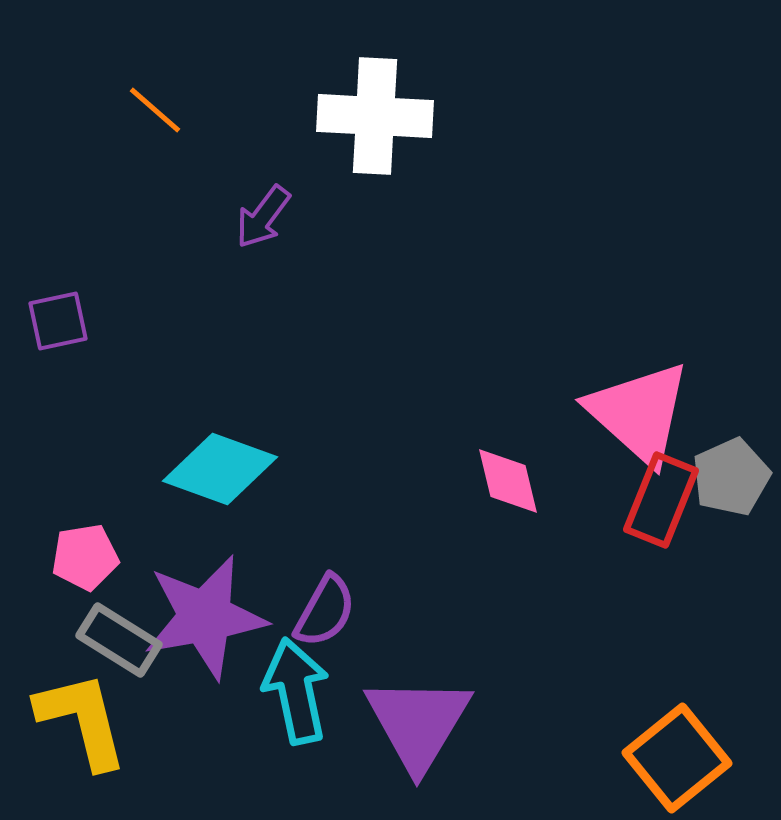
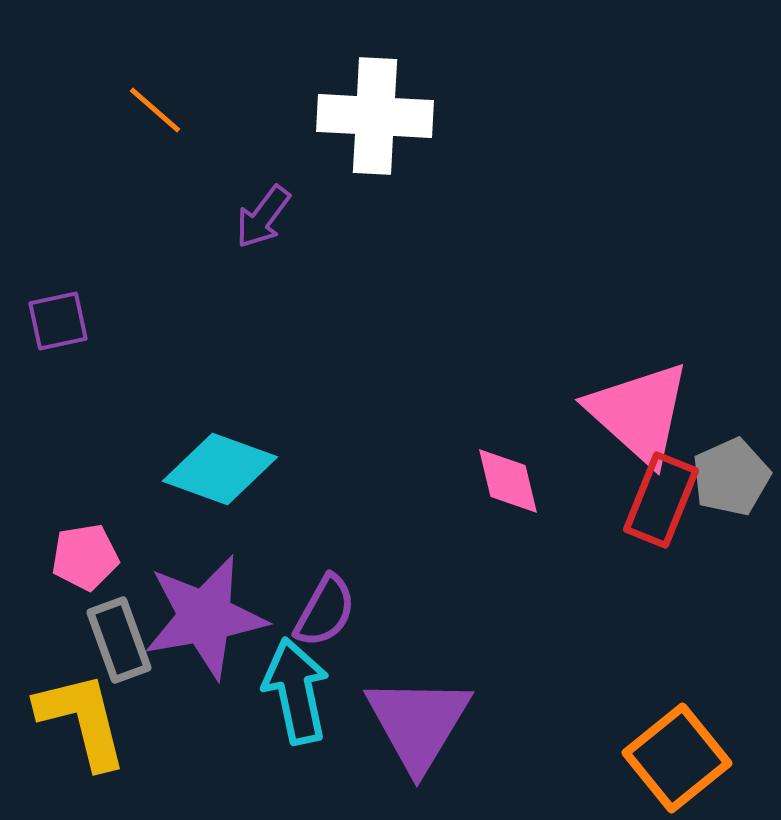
gray rectangle: rotated 38 degrees clockwise
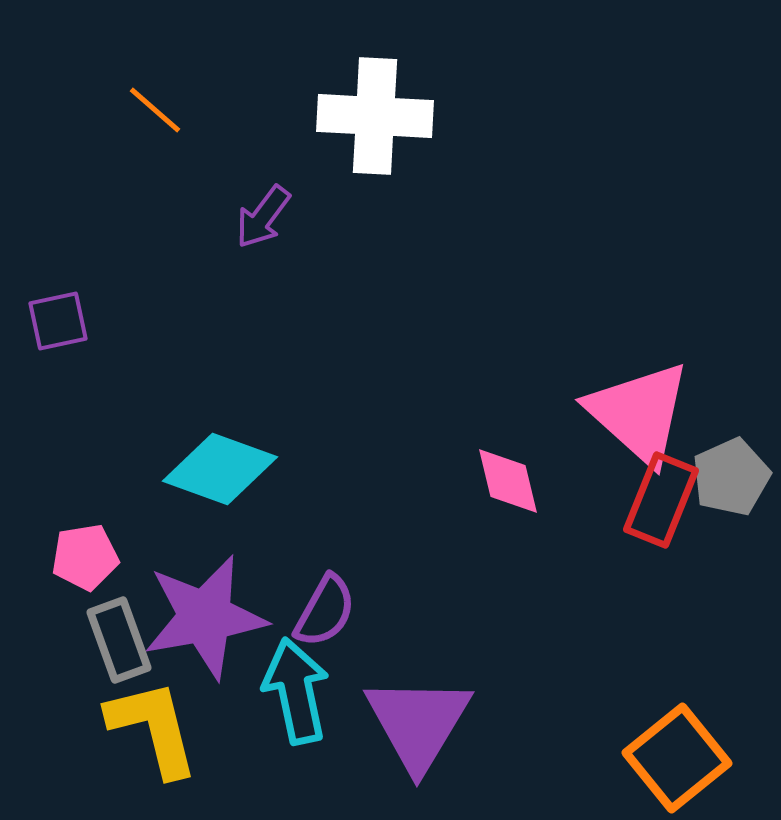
yellow L-shape: moved 71 px right, 8 px down
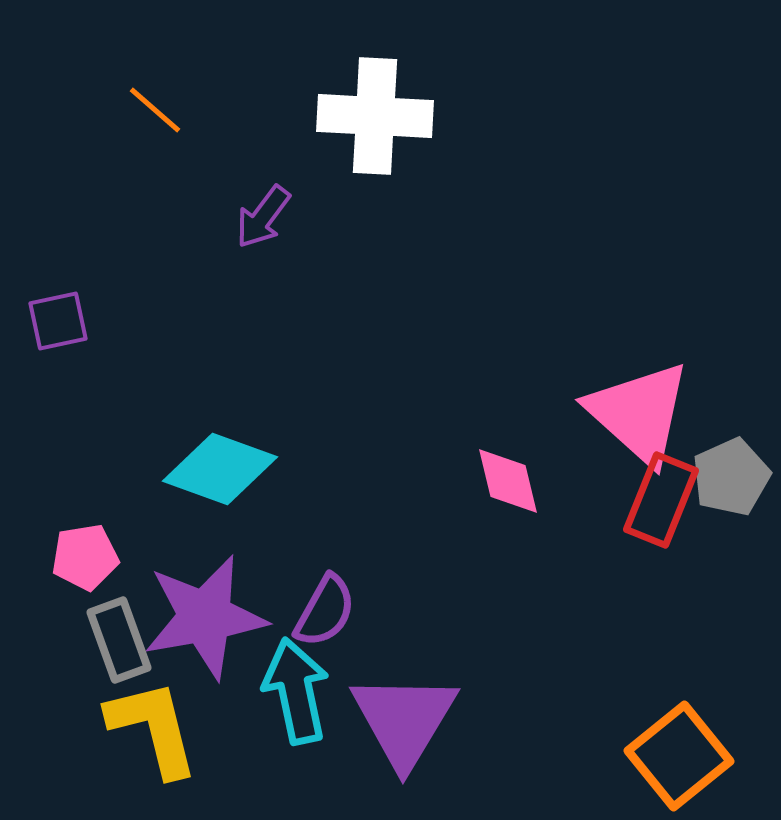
purple triangle: moved 14 px left, 3 px up
orange square: moved 2 px right, 2 px up
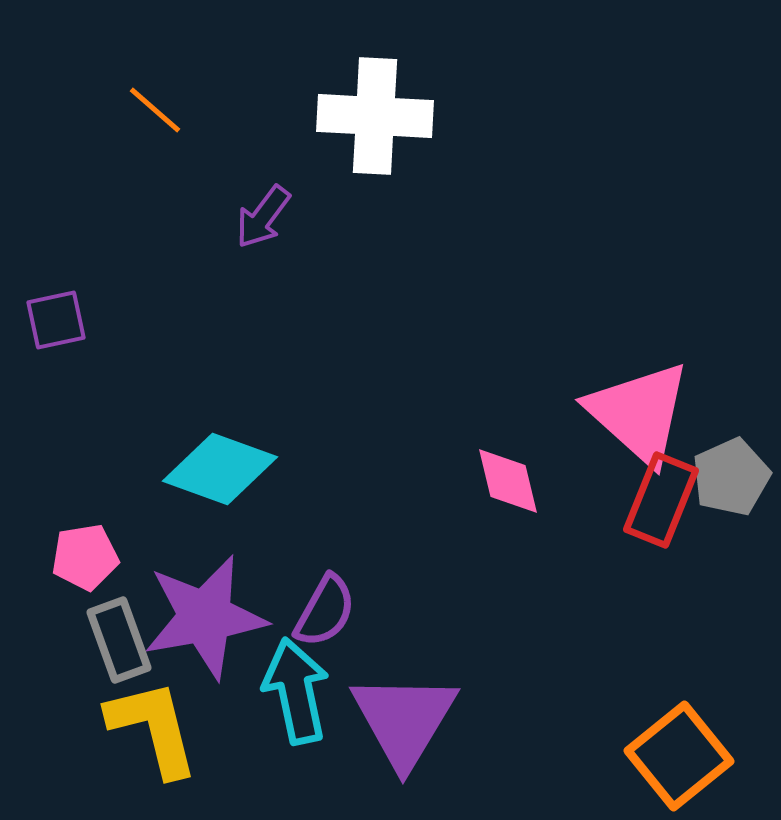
purple square: moved 2 px left, 1 px up
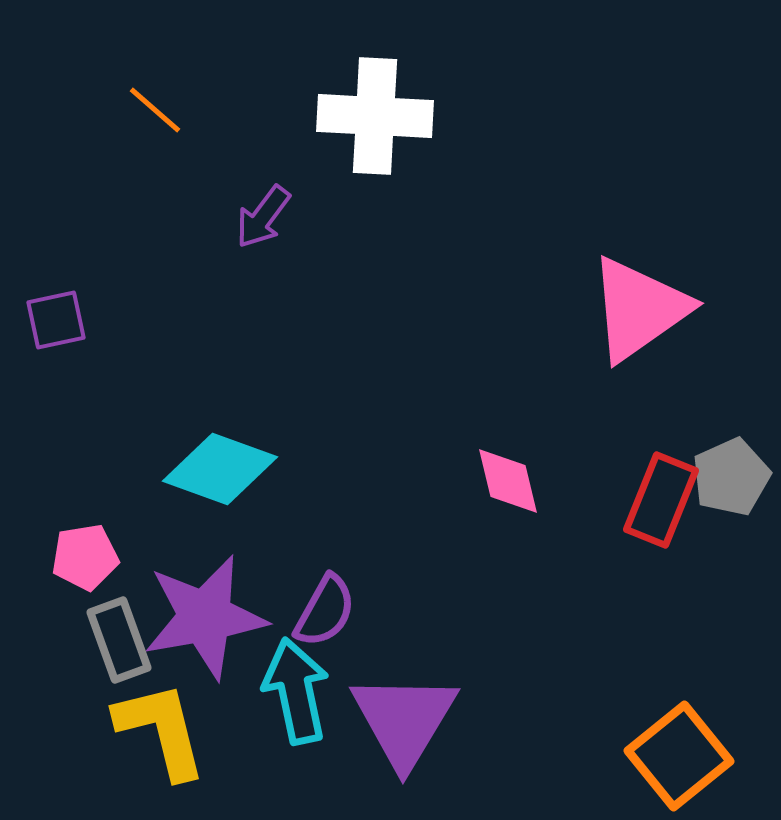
pink triangle: moved 104 px up; rotated 43 degrees clockwise
yellow L-shape: moved 8 px right, 2 px down
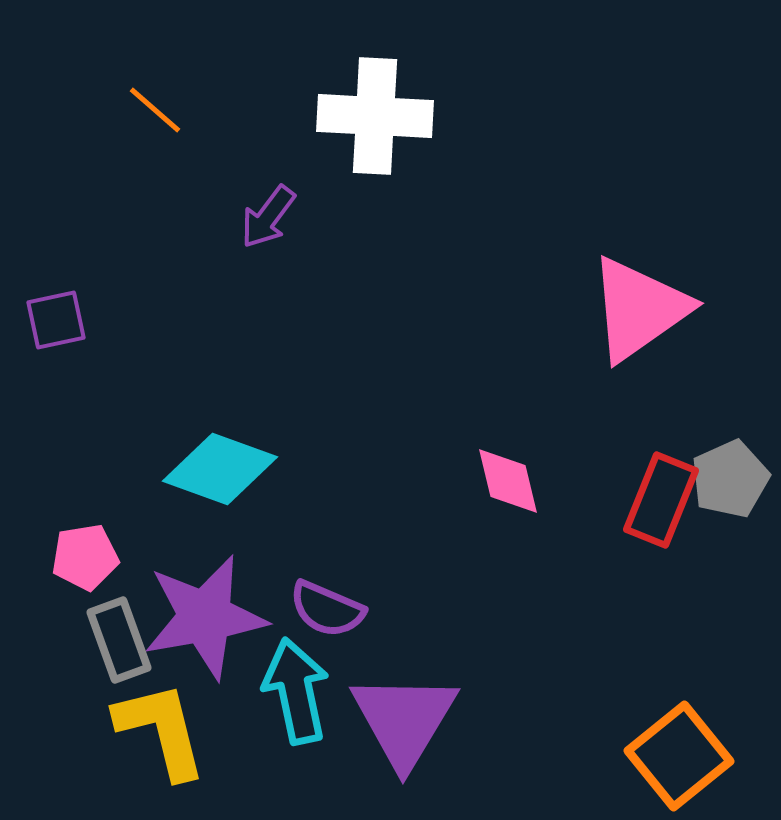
purple arrow: moved 5 px right
gray pentagon: moved 1 px left, 2 px down
purple semicircle: moved 2 px right, 2 px up; rotated 84 degrees clockwise
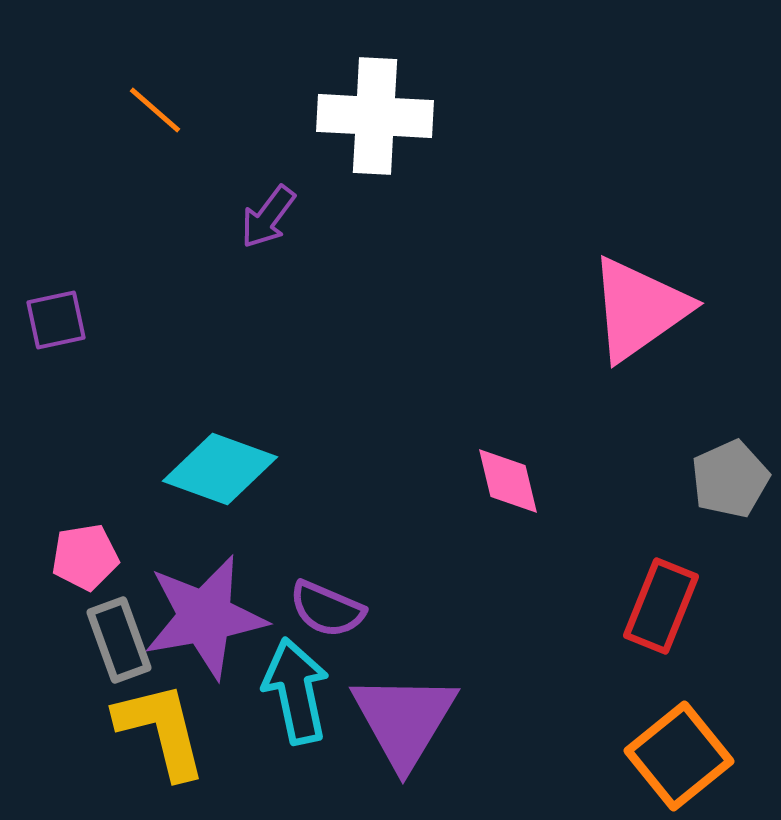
red rectangle: moved 106 px down
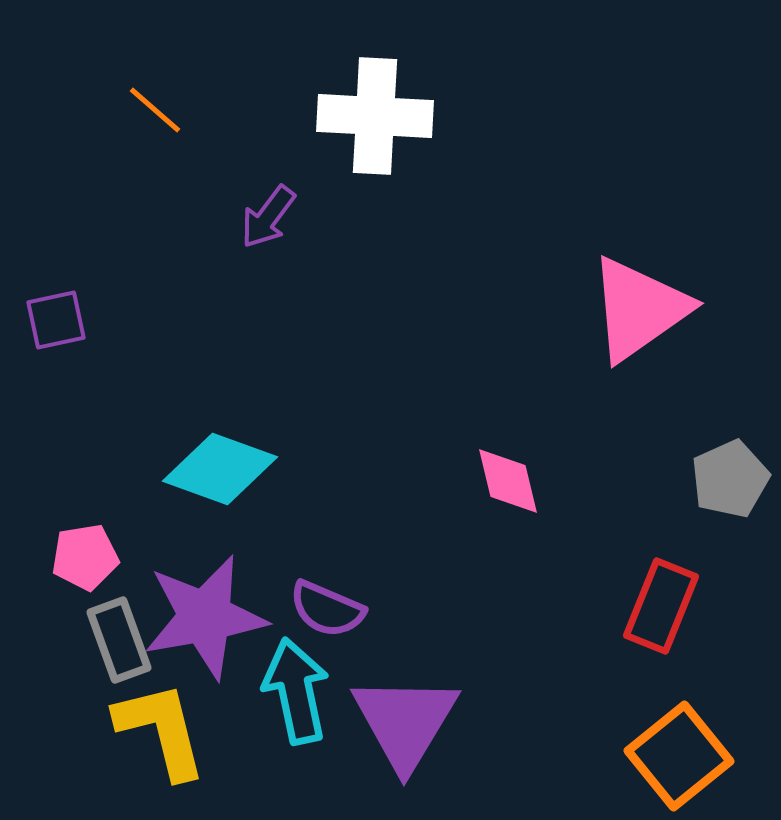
purple triangle: moved 1 px right, 2 px down
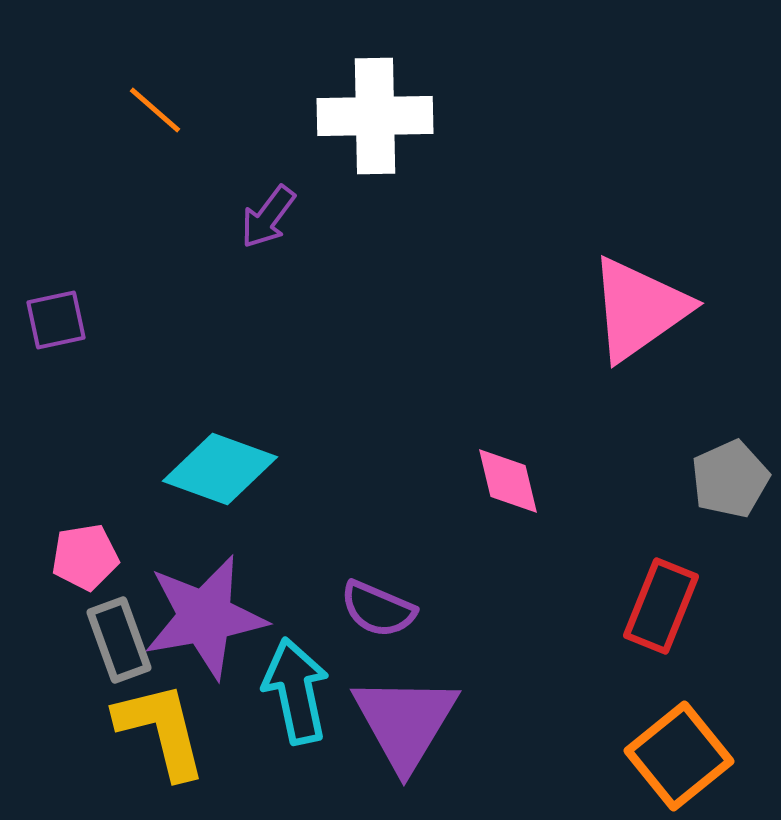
white cross: rotated 4 degrees counterclockwise
purple semicircle: moved 51 px right
